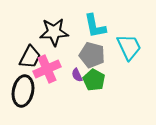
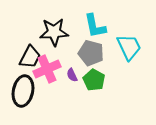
gray pentagon: moved 1 px left, 2 px up
purple semicircle: moved 5 px left
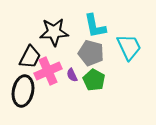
pink cross: moved 1 px right, 2 px down
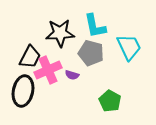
black star: moved 6 px right, 1 px down
pink cross: moved 1 px up
purple semicircle: rotated 48 degrees counterclockwise
green pentagon: moved 16 px right, 21 px down
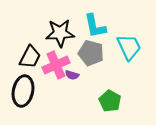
pink cross: moved 8 px right, 5 px up
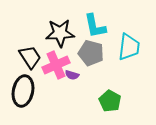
cyan trapezoid: rotated 32 degrees clockwise
black trapezoid: rotated 60 degrees counterclockwise
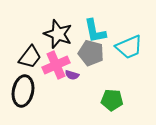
cyan L-shape: moved 5 px down
black star: moved 2 px left, 1 px down; rotated 24 degrees clockwise
cyan trapezoid: rotated 60 degrees clockwise
black trapezoid: rotated 70 degrees clockwise
green pentagon: moved 2 px right, 1 px up; rotated 25 degrees counterclockwise
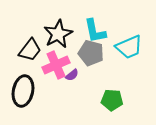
black star: rotated 24 degrees clockwise
black trapezoid: moved 7 px up
purple semicircle: rotated 56 degrees counterclockwise
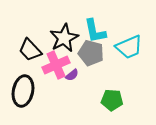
black star: moved 6 px right, 4 px down
black trapezoid: rotated 100 degrees clockwise
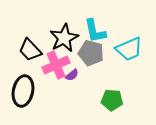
cyan trapezoid: moved 2 px down
